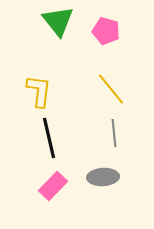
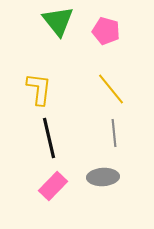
yellow L-shape: moved 2 px up
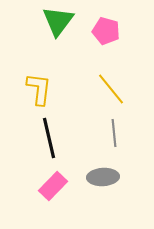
green triangle: rotated 16 degrees clockwise
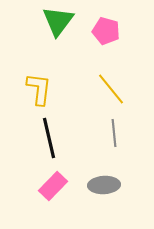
gray ellipse: moved 1 px right, 8 px down
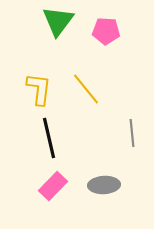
pink pentagon: rotated 12 degrees counterclockwise
yellow line: moved 25 px left
gray line: moved 18 px right
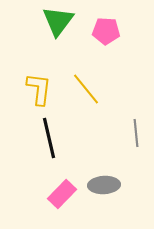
gray line: moved 4 px right
pink rectangle: moved 9 px right, 8 px down
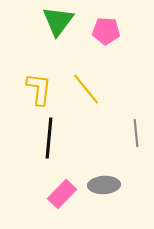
black line: rotated 18 degrees clockwise
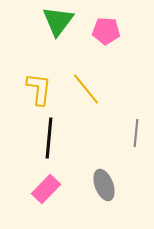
gray line: rotated 12 degrees clockwise
gray ellipse: rotated 72 degrees clockwise
pink rectangle: moved 16 px left, 5 px up
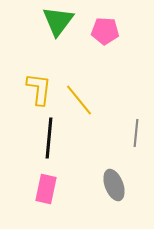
pink pentagon: moved 1 px left
yellow line: moved 7 px left, 11 px down
gray ellipse: moved 10 px right
pink rectangle: rotated 32 degrees counterclockwise
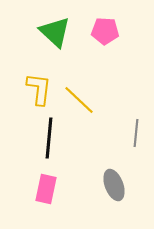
green triangle: moved 3 px left, 11 px down; rotated 24 degrees counterclockwise
yellow line: rotated 8 degrees counterclockwise
